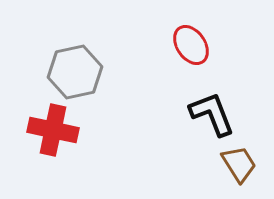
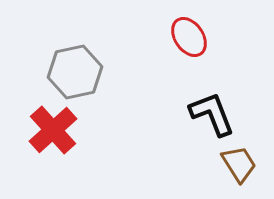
red ellipse: moved 2 px left, 8 px up
red cross: rotated 36 degrees clockwise
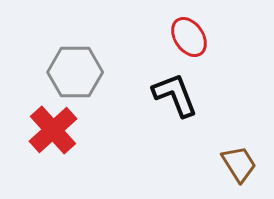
gray hexagon: rotated 12 degrees clockwise
black L-shape: moved 37 px left, 19 px up
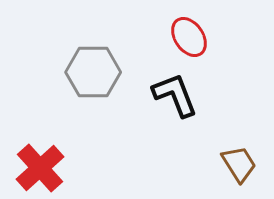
gray hexagon: moved 18 px right
red cross: moved 13 px left, 38 px down
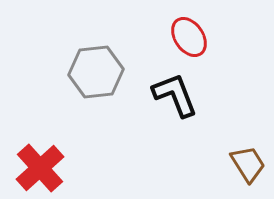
gray hexagon: moved 3 px right; rotated 6 degrees counterclockwise
brown trapezoid: moved 9 px right
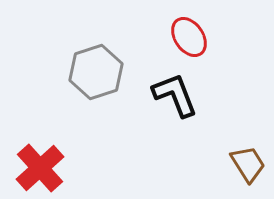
gray hexagon: rotated 12 degrees counterclockwise
